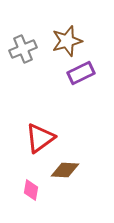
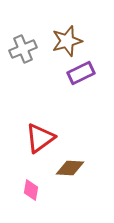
brown diamond: moved 5 px right, 2 px up
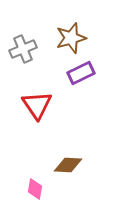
brown star: moved 4 px right, 3 px up
red triangle: moved 3 px left, 33 px up; rotated 28 degrees counterclockwise
brown diamond: moved 2 px left, 3 px up
pink diamond: moved 4 px right, 1 px up
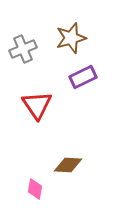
purple rectangle: moved 2 px right, 4 px down
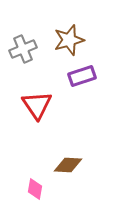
brown star: moved 2 px left, 2 px down
purple rectangle: moved 1 px left, 1 px up; rotated 8 degrees clockwise
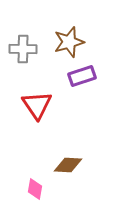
brown star: moved 2 px down
gray cross: rotated 24 degrees clockwise
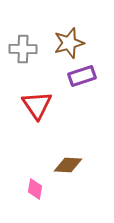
brown star: moved 1 px down
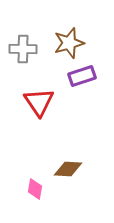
red triangle: moved 2 px right, 3 px up
brown diamond: moved 4 px down
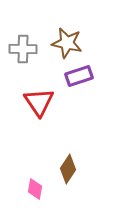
brown star: moved 2 px left; rotated 28 degrees clockwise
purple rectangle: moved 3 px left
brown diamond: rotated 60 degrees counterclockwise
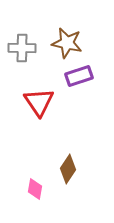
gray cross: moved 1 px left, 1 px up
